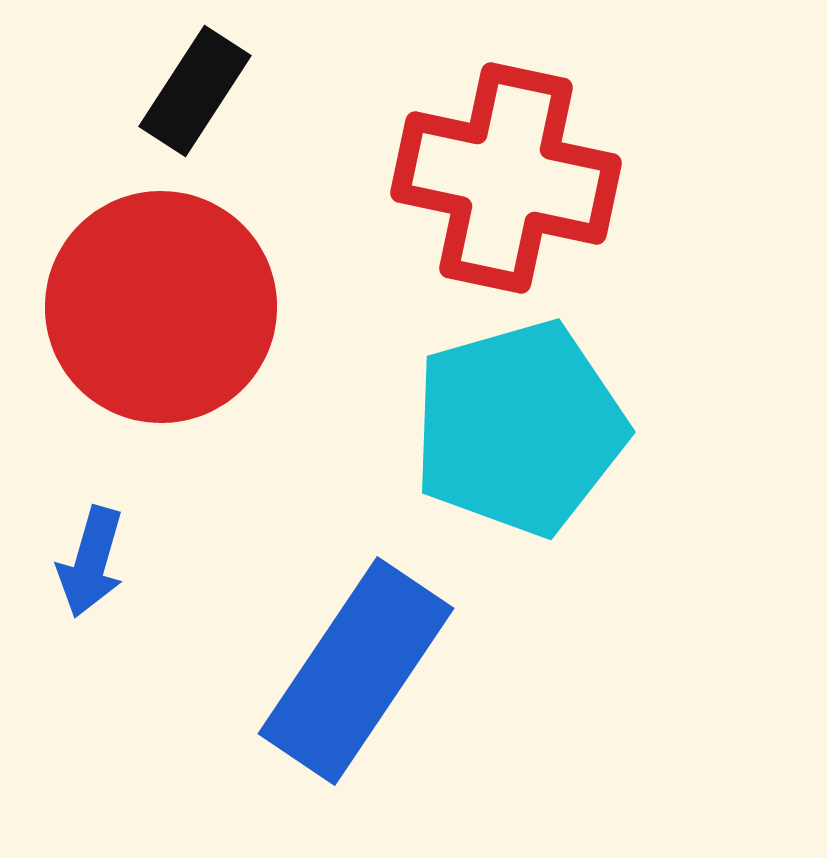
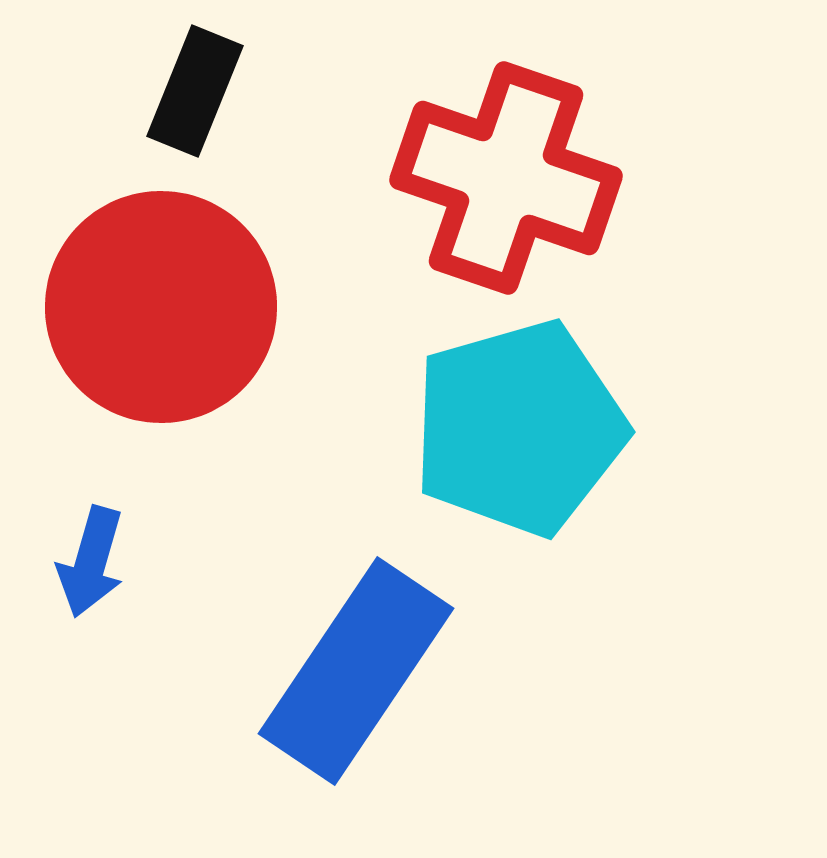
black rectangle: rotated 11 degrees counterclockwise
red cross: rotated 7 degrees clockwise
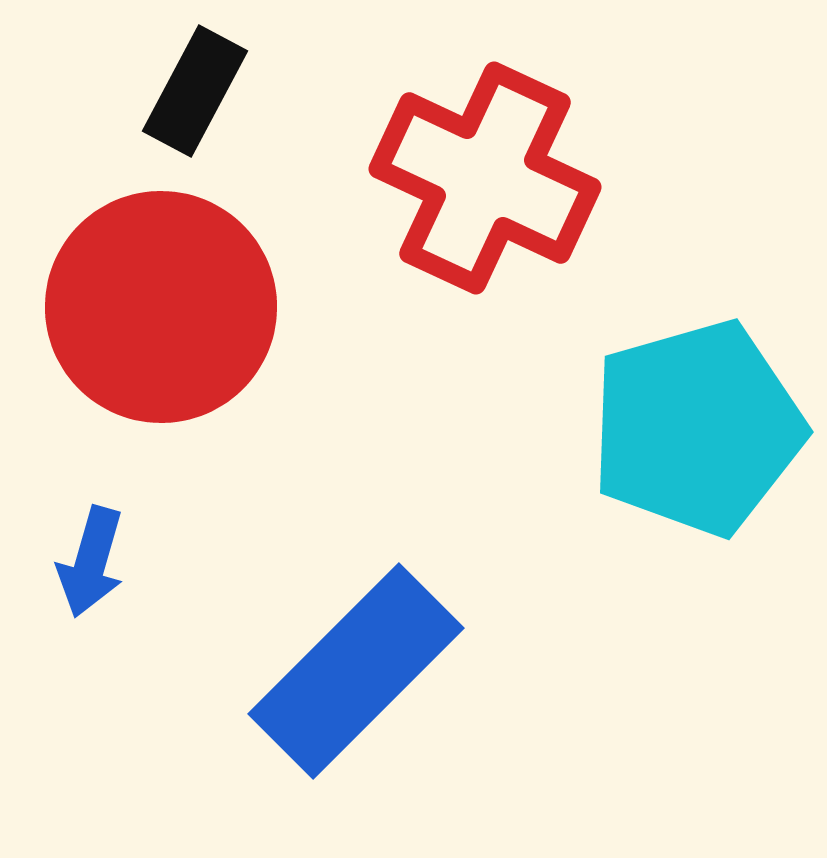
black rectangle: rotated 6 degrees clockwise
red cross: moved 21 px left; rotated 6 degrees clockwise
cyan pentagon: moved 178 px right
blue rectangle: rotated 11 degrees clockwise
